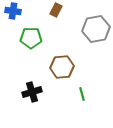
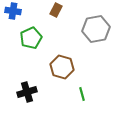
green pentagon: rotated 25 degrees counterclockwise
brown hexagon: rotated 20 degrees clockwise
black cross: moved 5 px left
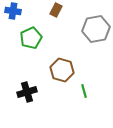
brown hexagon: moved 3 px down
green line: moved 2 px right, 3 px up
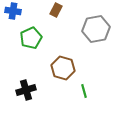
brown hexagon: moved 1 px right, 2 px up
black cross: moved 1 px left, 2 px up
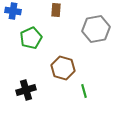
brown rectangle: rotated 24 degrees counterclockwise
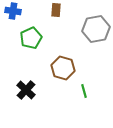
black cross: rotated 30 degrees counterclockwise
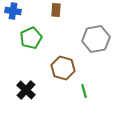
gray hexagon: moved 10 px down
